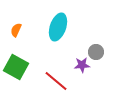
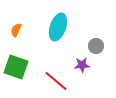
gray circle: moved 6 px up
green square: rotated 10 degrees counterclockwise
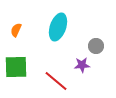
green square: rotated 20 degrees counterclockwise
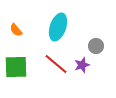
orange semicircle: rotated 64 degrees counterclockwise
purple star: rotated 14 degrees counterclockwise
red line: moved 17 px up
